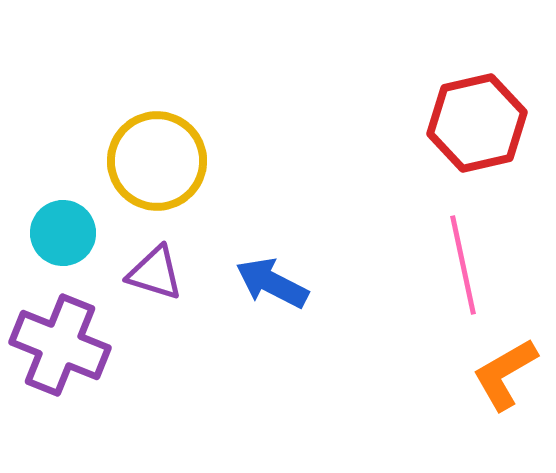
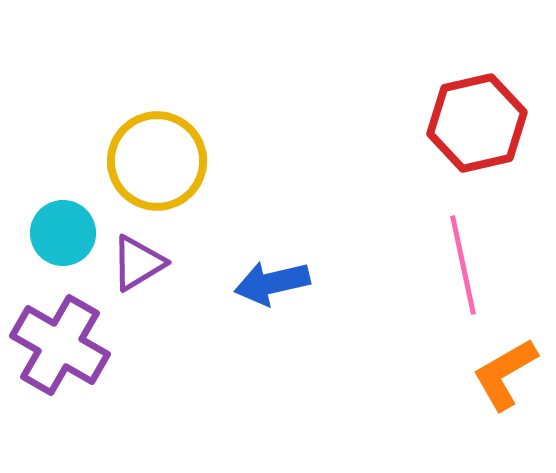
purple triangle: moved 17 px left, 10 px up; rotated 48 degrees counterclockwise
blue arrow: rotated 40 degrees counterclockwise
purple cross: rotated 8 degrees clockwise
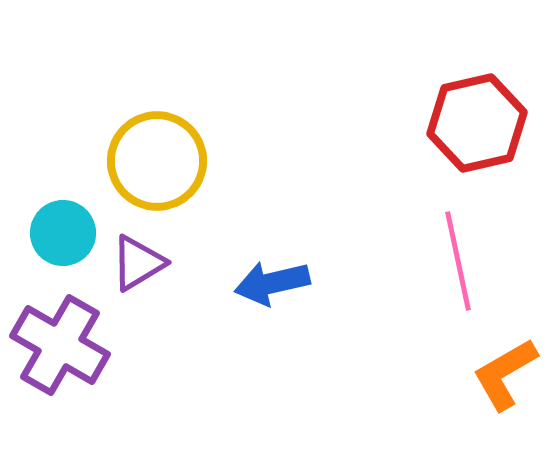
pink line: moved 5 px left, 4 px up
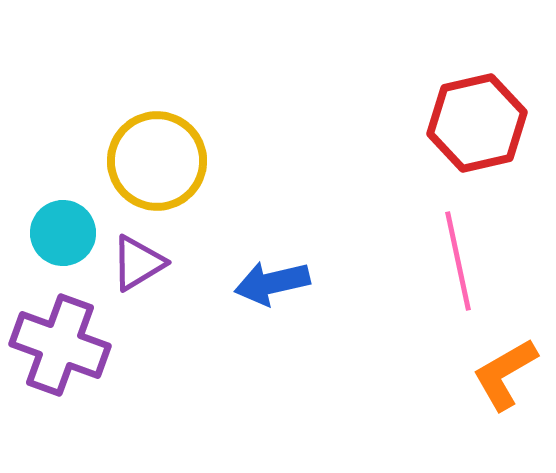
purple cross: rotated 10 degrees counterclockwise
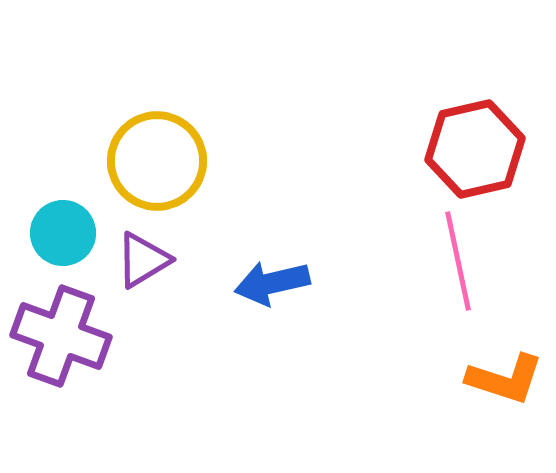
red hexagon: moved 2 px left, 26 px down
purple triangle: moved 5 px right, 3 px up
purple cross: moved 1 px right, 9 px up
orange L-shape: moved 5 px down; rotated 132 degrees counterclockwise
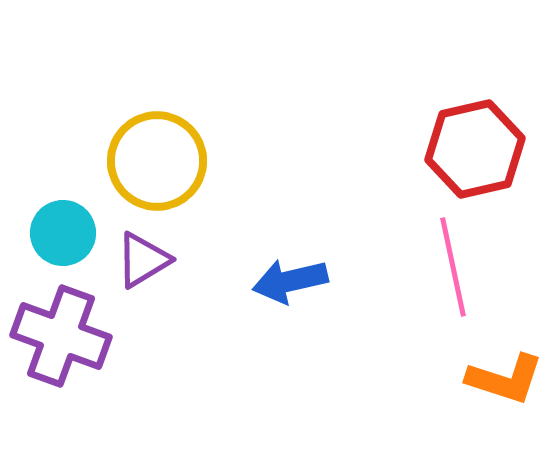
pink line: moved 5 px left, 6 px down
blue arrow: moved 18 px right, 2 px up
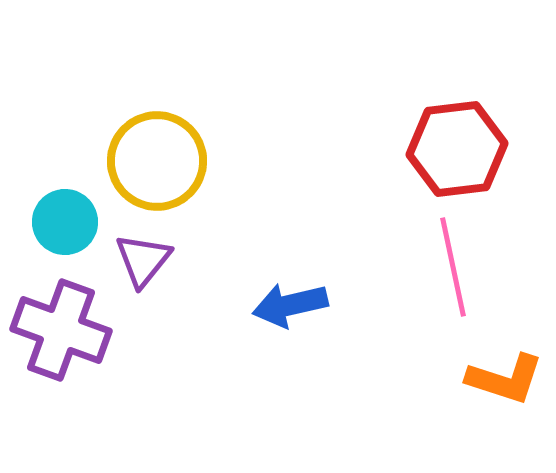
red hexagon: moved 18 px left; rotated 6 degrees clockwise
cyan circle: moved 2 px right, 11 px up
purple triangle: rotated 20 degrees counterclockwise
blue arrow: moved 24 px down
purple cross: moved 6 px up
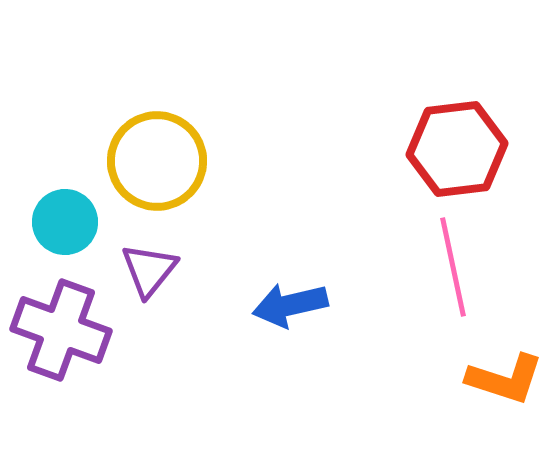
purple triangle: moved 6 px right, 10 px down
